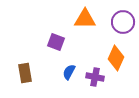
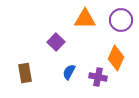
purple circle: moved 2 px left, 2 px up
purple square: rotated 24 degrees clockwise
purple cross: moved 3 px right
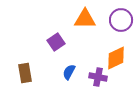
purple square: rotated 12 degrees clockwise
orange diamond: rotated 40 degrees clockwise
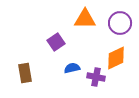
purple circle: moved 1 px left, 3 px down
blue semicircle: moved 3 px right, 4 px up; rotated 49 degrees clockwise
purple cross: moved 2 px left
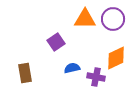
purple circle: moved 7 px left, 4 px up
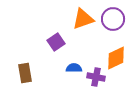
orange triangle: moved 2 px left; rotated 20 degrees counterclockwise
blue semicircle: moved 2 px right; rotated 14 degrees clockwise
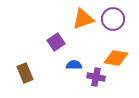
orange diamond: rotated 35 degrees clockwise
blue semicircle: moved 3 px up
brown rectangle: rotated 12 degrees counterclockwise
